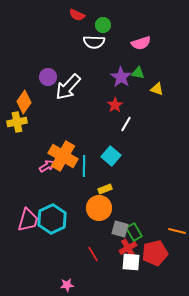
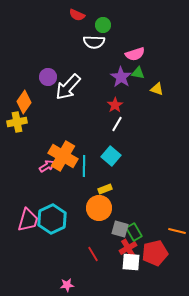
pink semicircle: moved 6 px left, 11 px down
white line: moved 9 px left
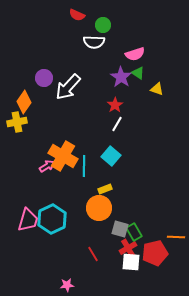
green triangle: rotated 24 degrees clockwise
purple circle: moved 4 px left, 1 px down
orange line: moved 1 px left, 6 px down; rotated 12 degrees counterclockwise
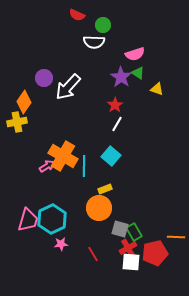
pink star: moved 6 px left, 41 px up
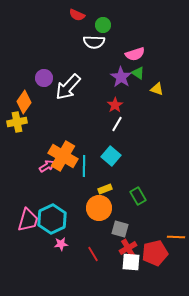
green rectangle: moved 4 px right, 36 px up
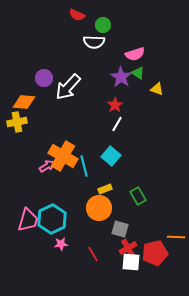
orange diamond: rotated 60 degrees clockwise
cyan line: rotated 15 degrees counterclockwise
